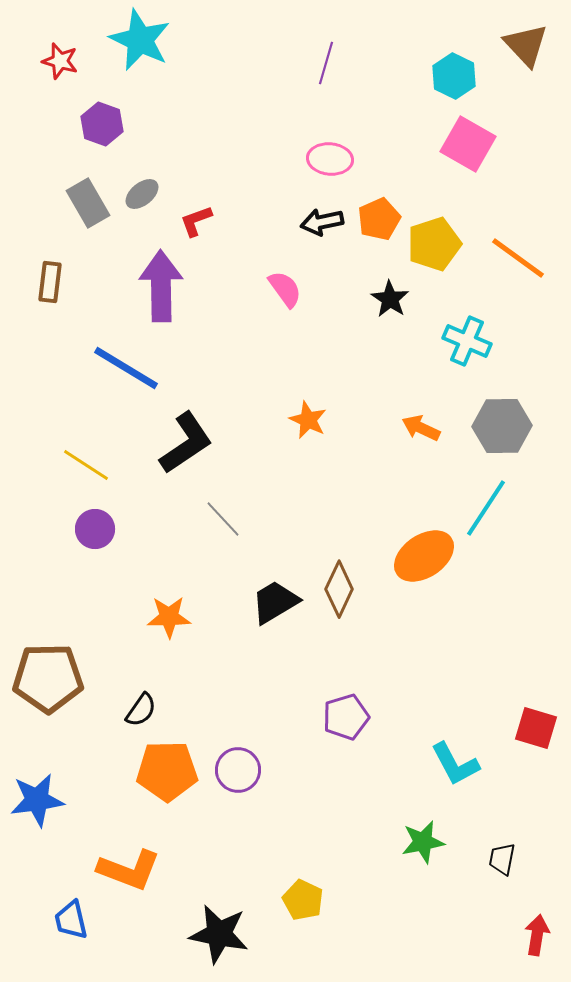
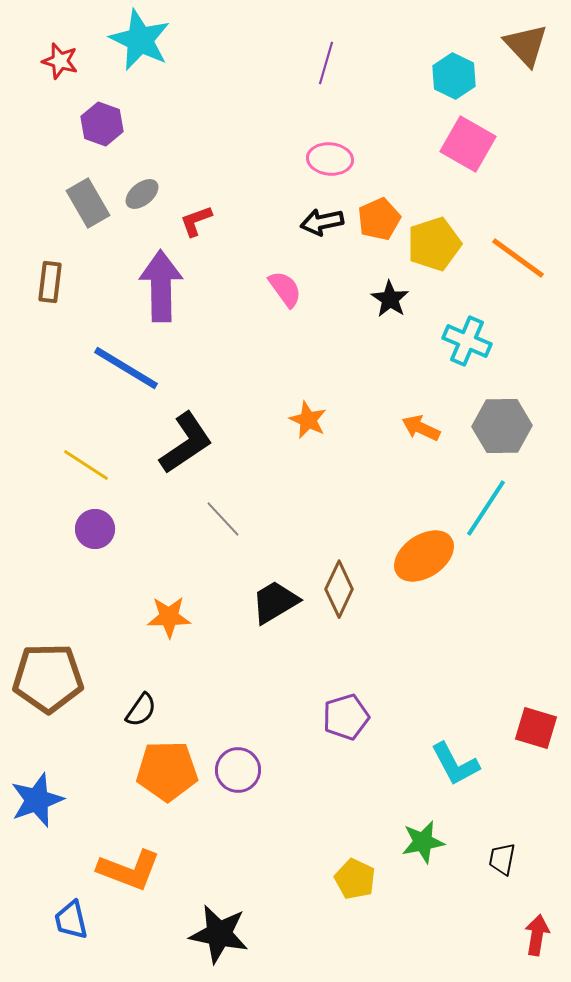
blue star at (37, 800): rotated 12 degrees counterclockwise
yellow pentagon at (303, 900): moved 52 px right, 21 px up
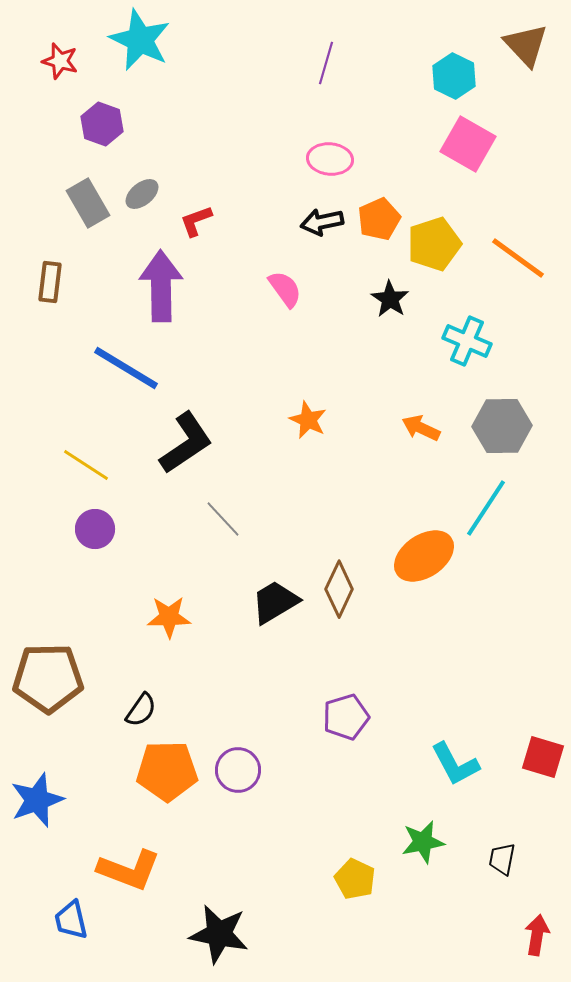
red square at (536, 728): moved 7 px right, 29 px down
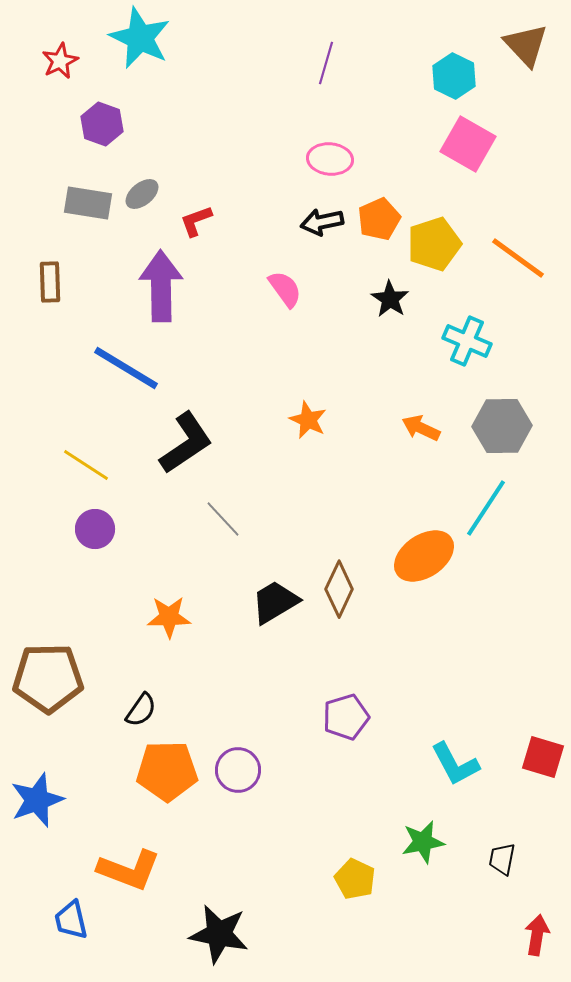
cyan star at (140, 40): moved 2 px up
red star at (60, 61): rotated 30 degrees clockwise
gray rectangle at (88, 203): rotated 51 degrees counterclockwise
brown rectangle at (50, 282): rotated 9 degrees counterclockwise
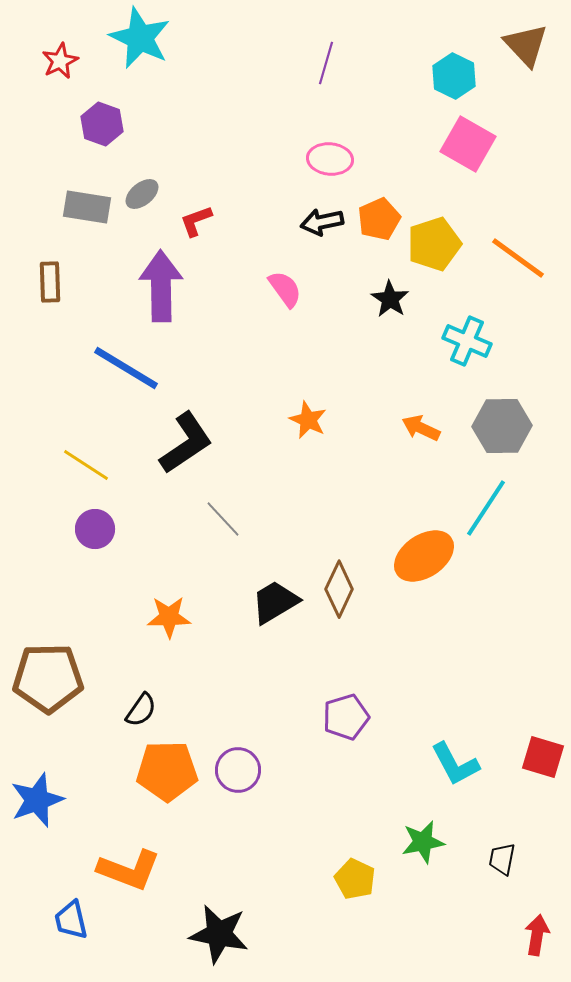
gray rectangle at (88, 203): moved 1 px left, 4 px down
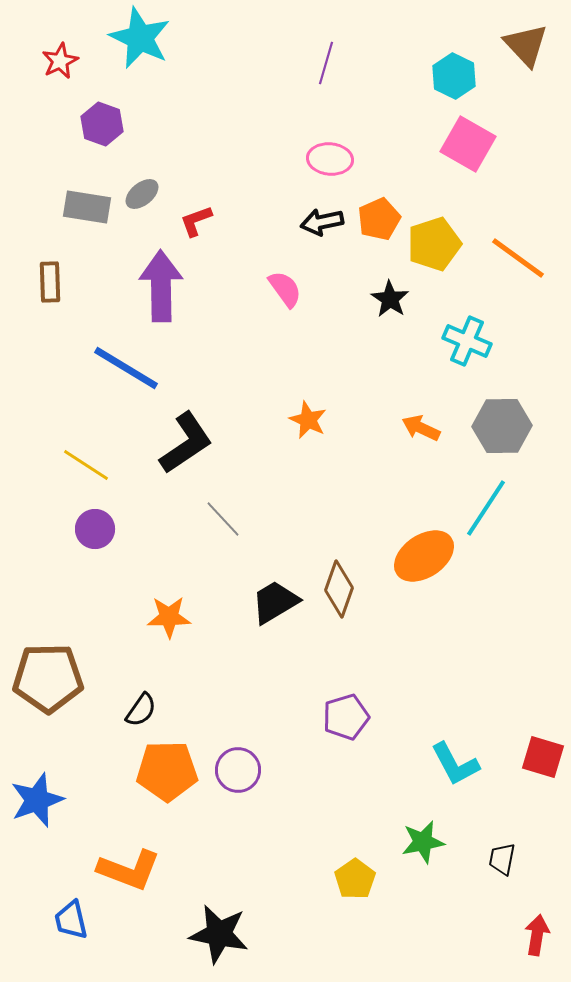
brown diamond at (339, 589): rotated 6 degrees counterclockwise
yellow pentagon at (355, 879): rotated 12 degrees clockwise
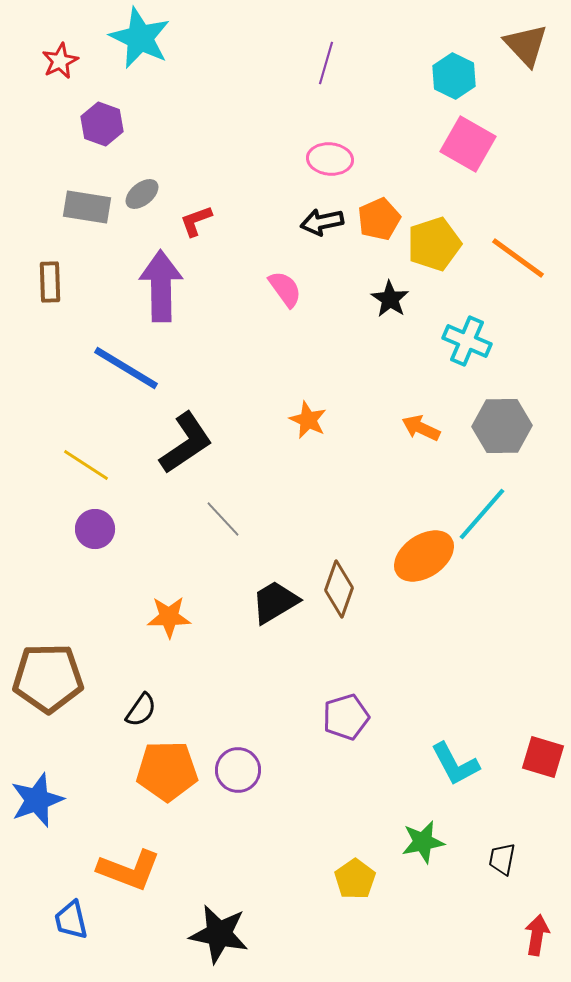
cyan line at (486, 508): moved 4 px left, 6 px down; rotated 8 degrees clockwise
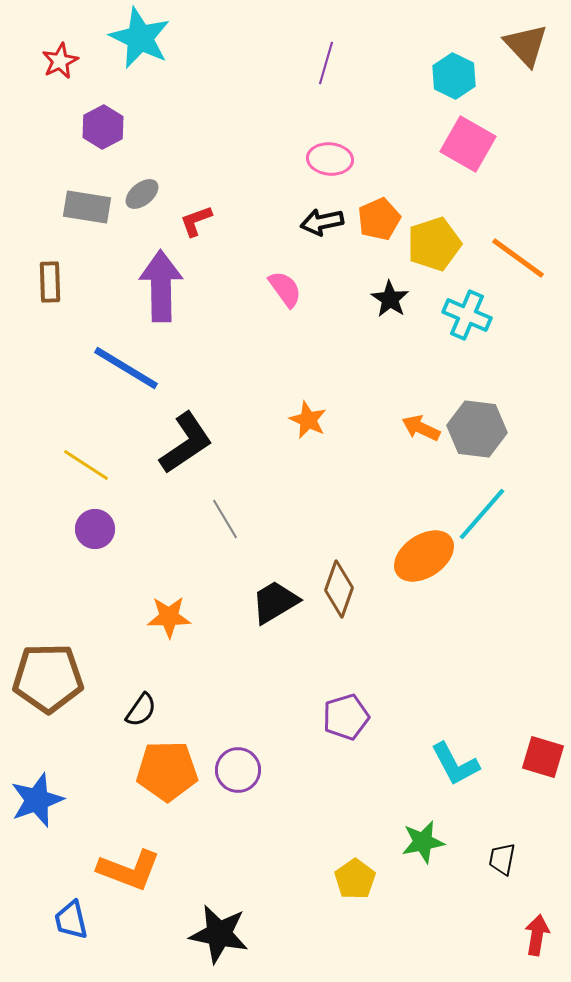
purple hexagon at (102, 124): moved 1 px right, 3 px down; rotated 12 degrees clockwise
cyan cross at (467, 341): moved 26 px up
gray hexagon at (502, 426): moved 25 px left, 3 px down; rotated 8 degrees clockwise
gray line at (223, 519): moved 2 px right; rotated 12 degrees clockwise
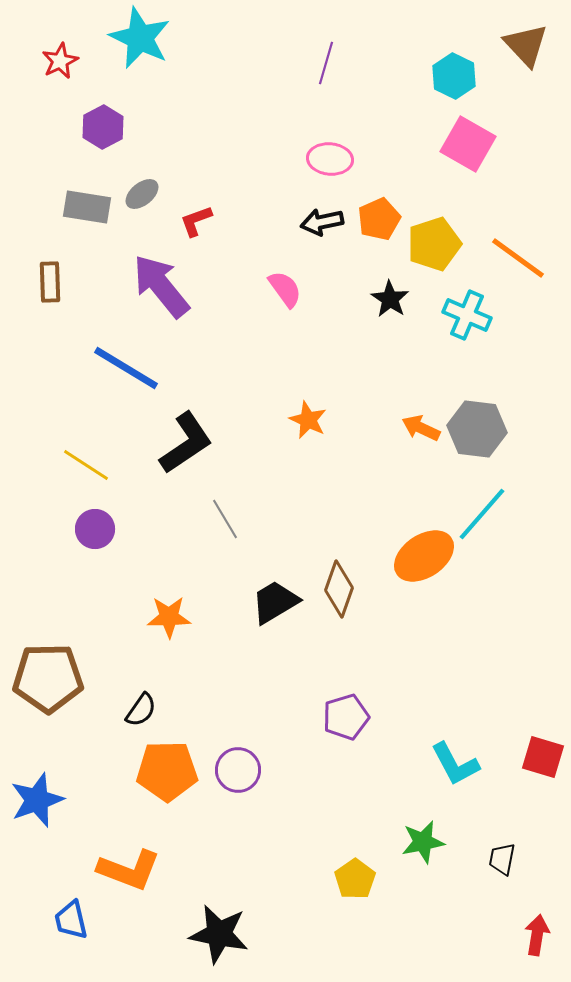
purple arrow at (161, 286): rotated 38 degrees counterclockwise
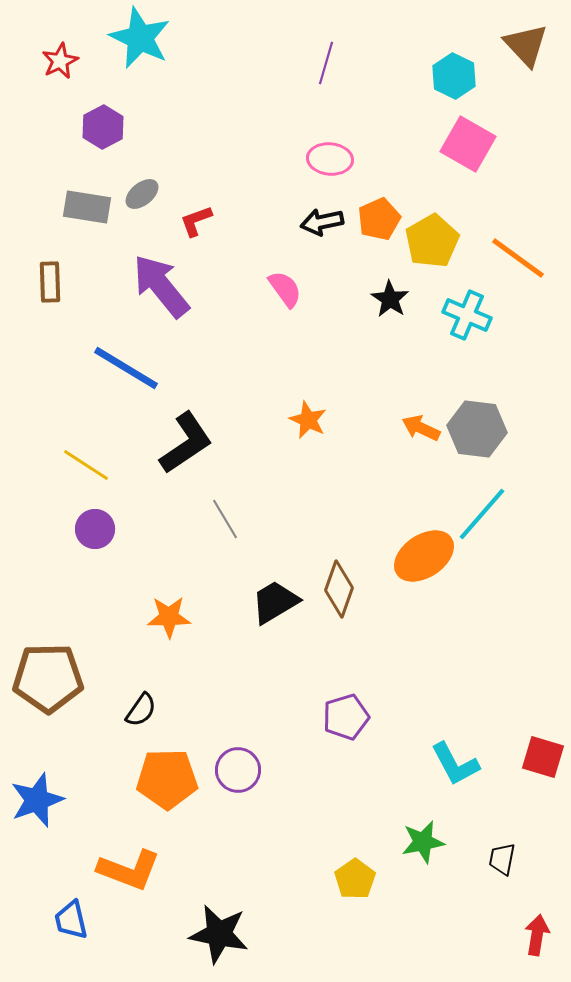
yellow pentagon at (434, 244): moved 2 px left, 3 px up; rotated 12 degrees counterclockwise
orange pentagon at (167, 771): moved 8 px down
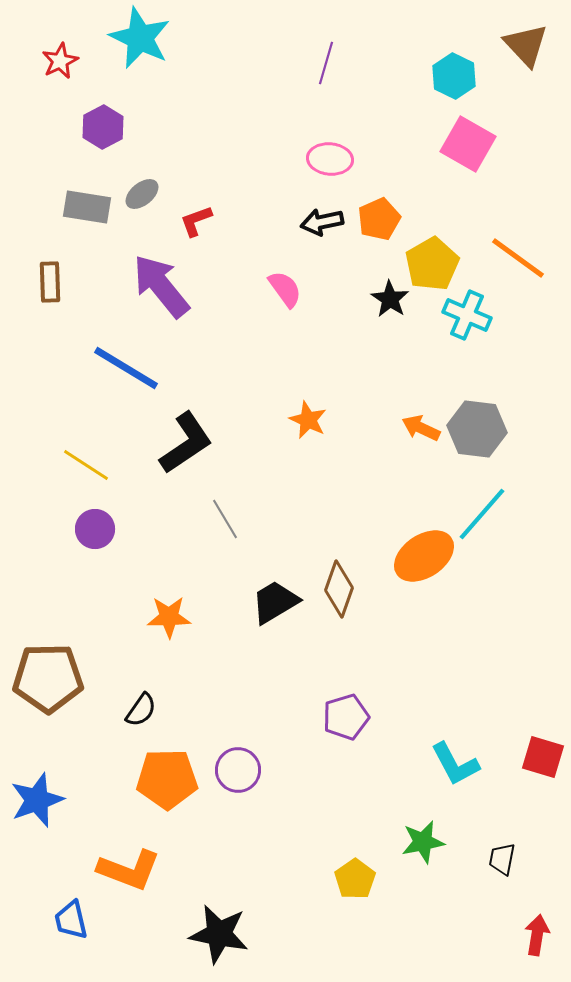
yellow pentagon at (432, 241): moved 23 px down
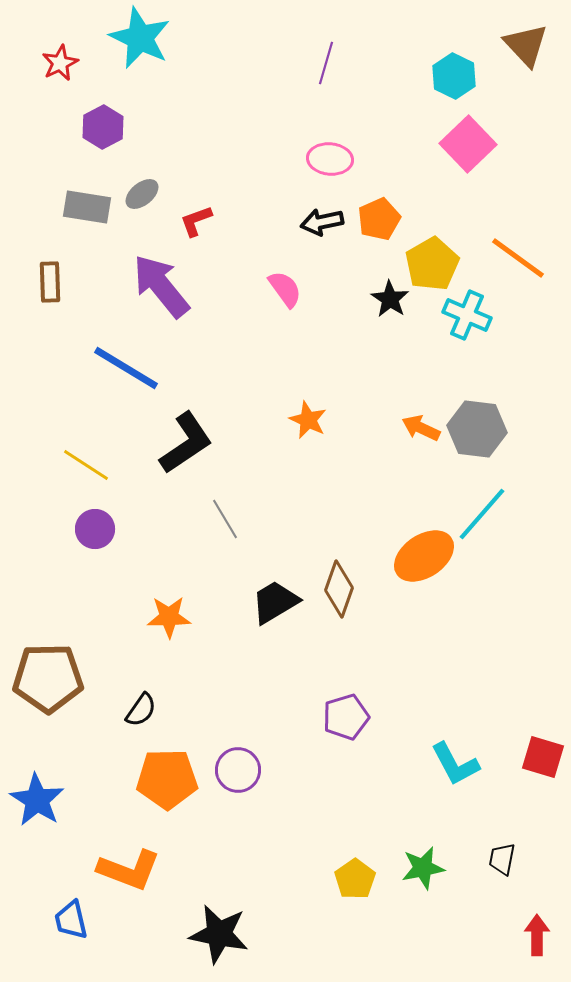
red star at (60, 61): moved 2 px down
pink square at (468, 144): rotated 16 degrees clockwise
blue star at (37, 800): rotated 20 degrees counterclockwise
green star at (423, 842): moved 26 px down
red arrow at (537, 935): rotated 9 degrees counterclockwise
